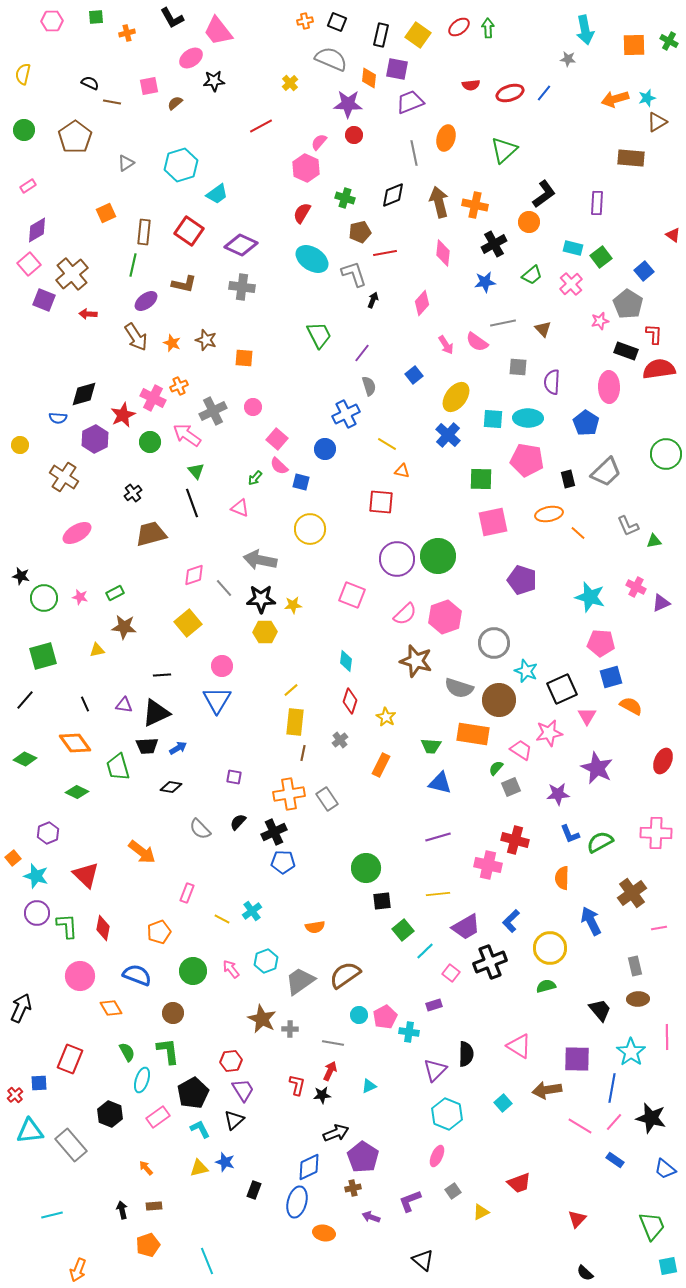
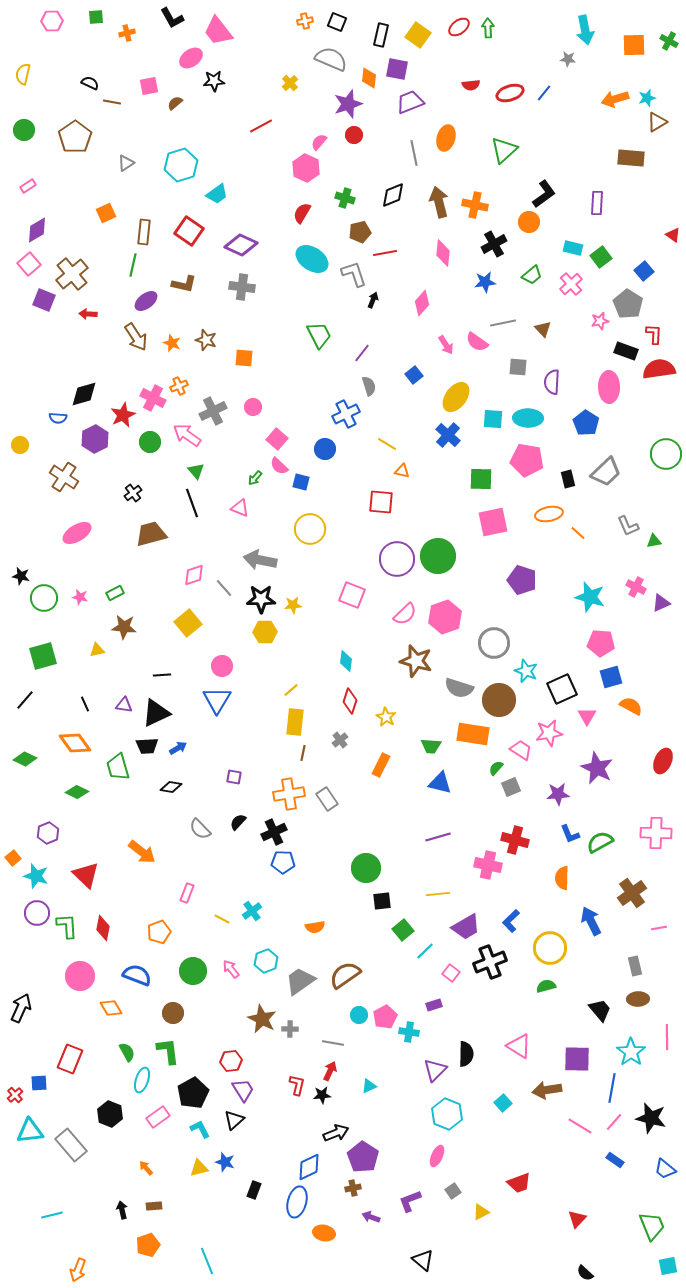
purple star at (348, 104): rotated 20 degrees counterclockwise
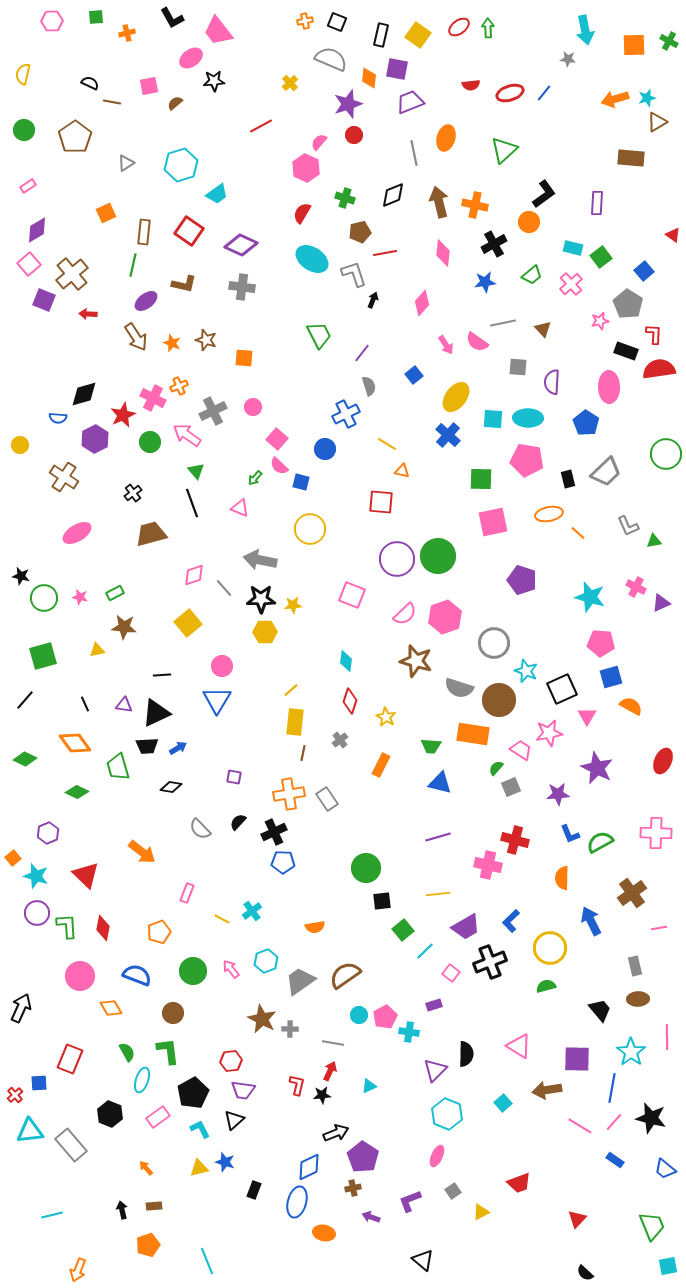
purple trapezoid at (243, 1090): rotated 130 degrees clockwise
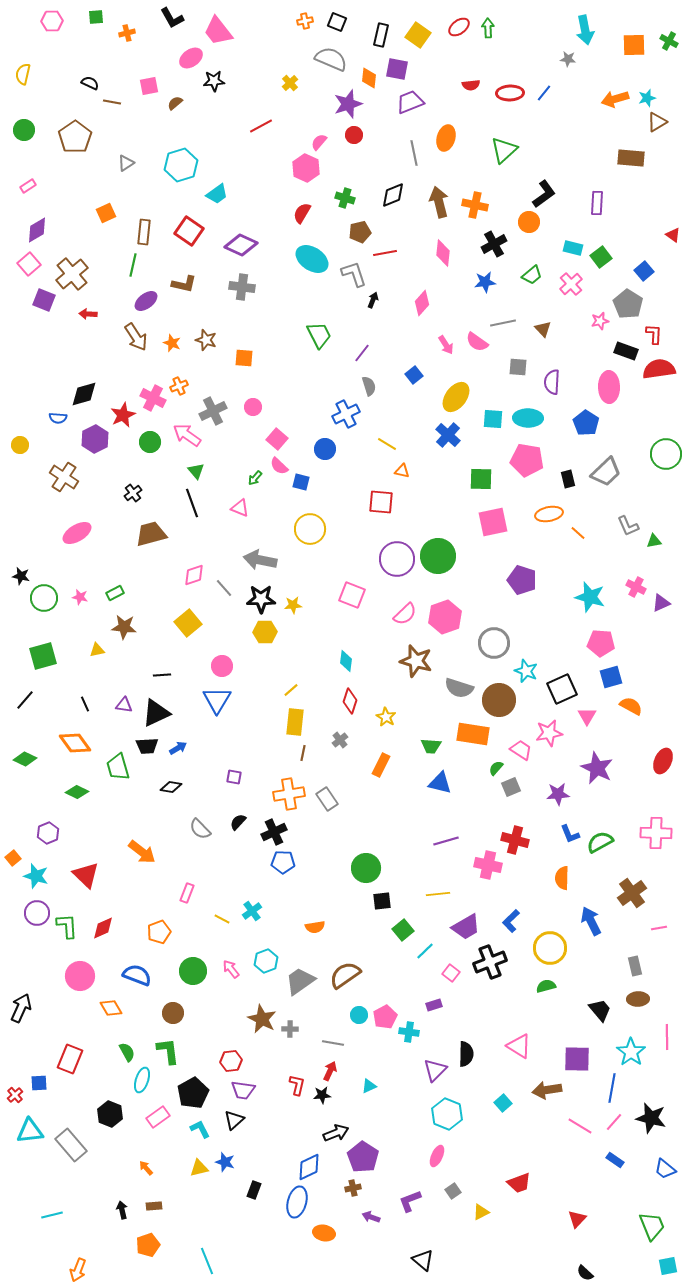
red ellipse at (510, 93): rotated 16 degrees clockwise
purple line at (438, 837): moved 8 px right, 4 px down
red diamond at (103, 928): rotated 55 degrees clockwise
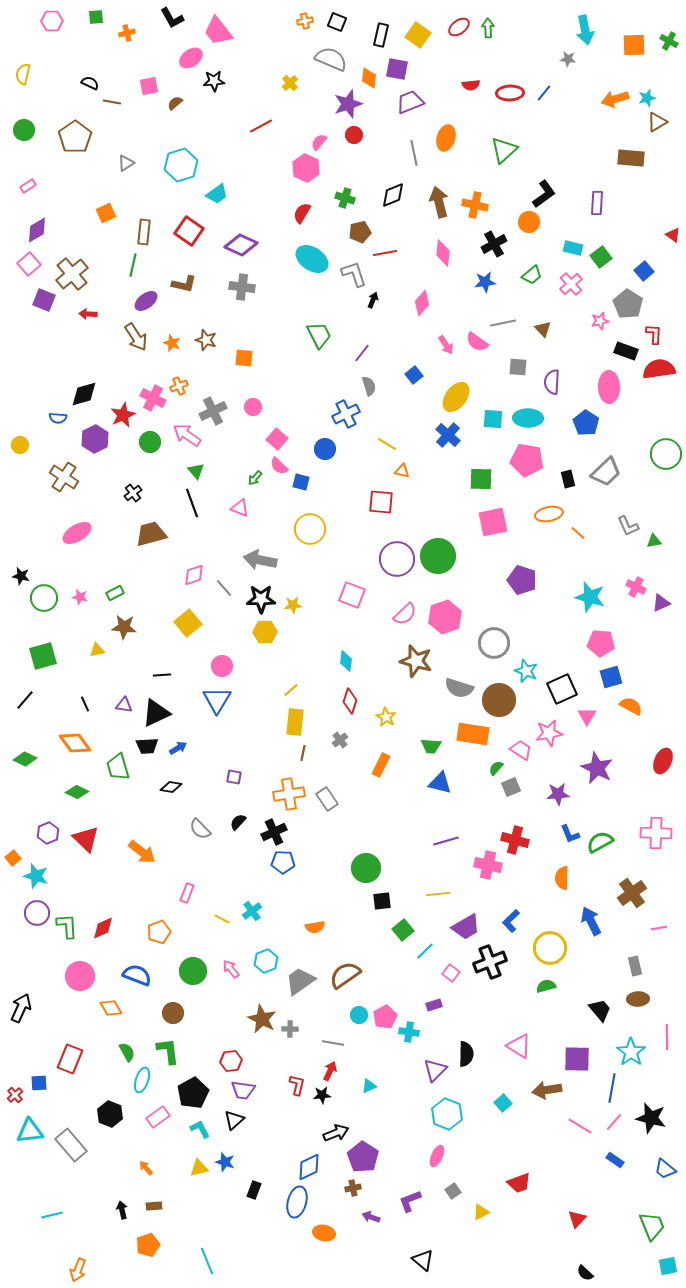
red triangle at (86, 875): moved 36 px up
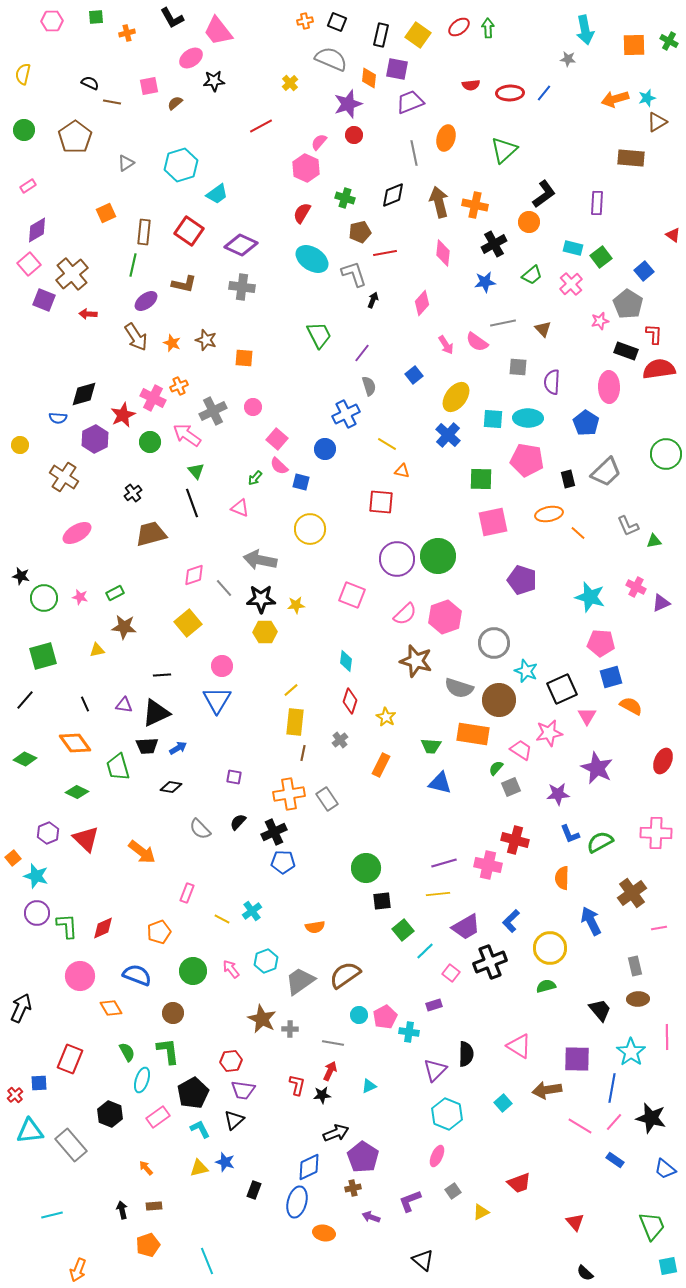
yellow star at (293, 605): moved 3 px right
purple line at (446, 841): moved 2 px left, 22 px down
red triangle at (577, 1219): moved 2 px left, 3 px down; rotated 24 degrees counterclockwise
